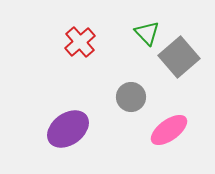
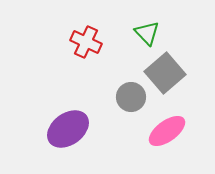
red cross: moved 6 px right; rotated 24 degrees counterclockwise
gray square: moved 14 px left, 16 px down
pink ellipse: moved 2 px left, 1 px down
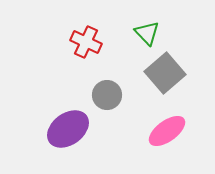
gray circle: moved 24 px left, 2 px up
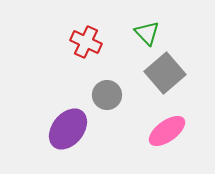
purple ellipse: rotated 15 degrees counterclockwise
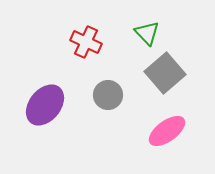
gray circle: moved 1 px right
purple ellipse: moved 23 px left, 24 px up
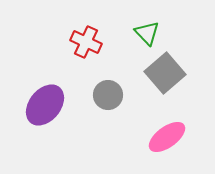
pink ellipse: moved 6 px down
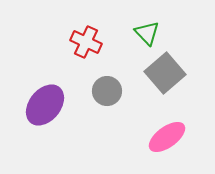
gray circle: moved 1 px left, 4 px up
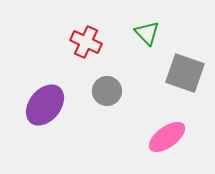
gray square: moved 20 px right; rotated 30 degrees counterclockwise
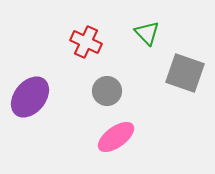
purple ellipse: moved 15 px left, 8 px up
pink ellipse: moved 51 px left
